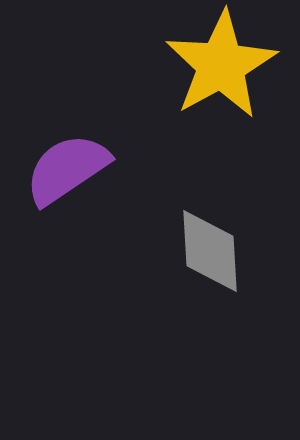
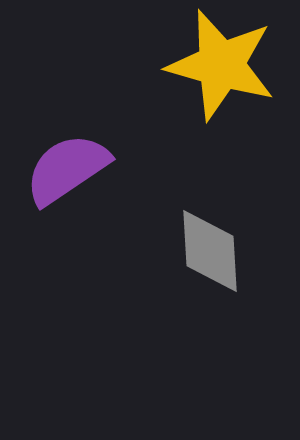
yellow star: rotated 27 degrees counterclockwise
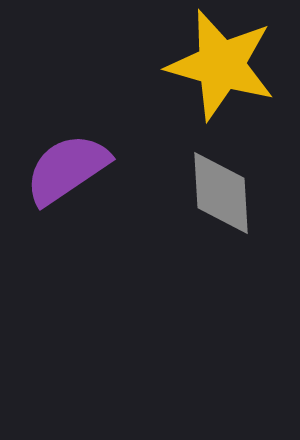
gray diamond: moved 11 px right, 58 px up
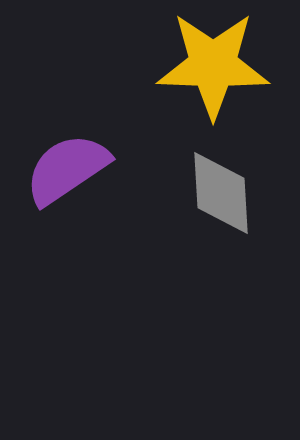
yellow star: moved 8 px left; rotated 14 degrees counterclockwise
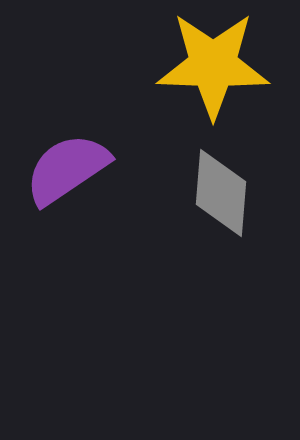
gray diamond: rotated 8 degrees clockwise
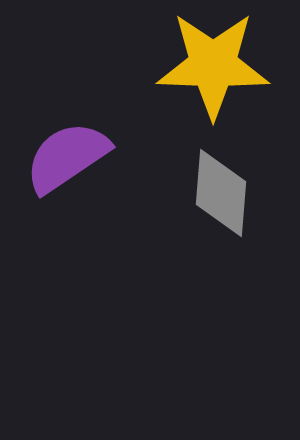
purple semicircle: moved 12 px up
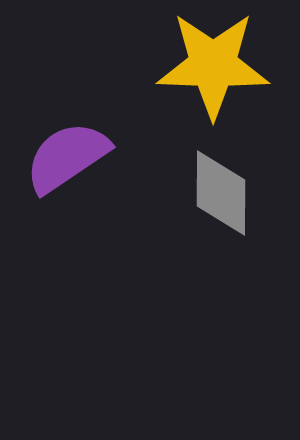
gray diamond: rotated 4 degrees counterclockwise
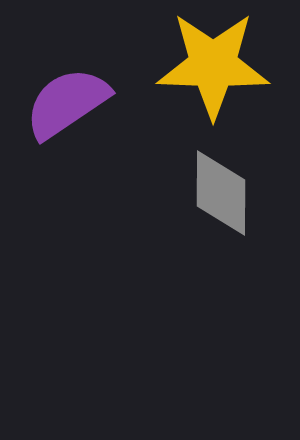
purple semicircle: moved 54 px up
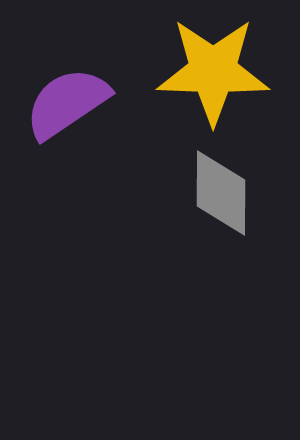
yellow star: moved 6 px down
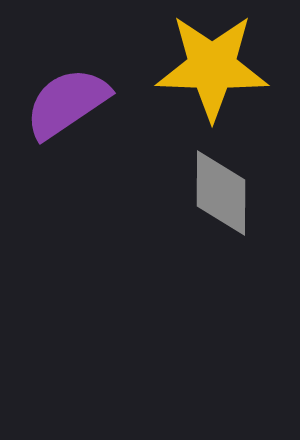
yellow star: moved 1 px left, 4 px up
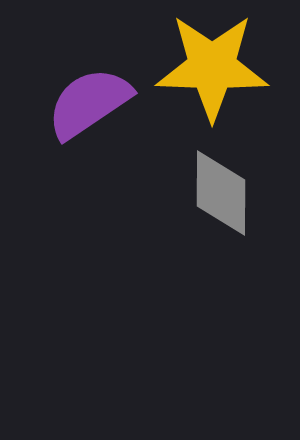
purple semicircle: moved 22 px right
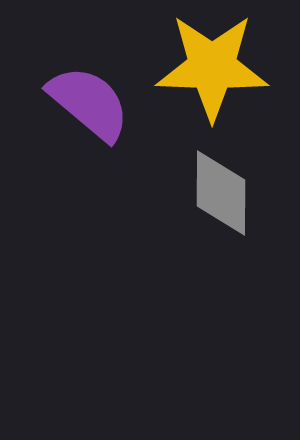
purple semicircle: rotated 74 degrees clockwise
